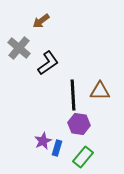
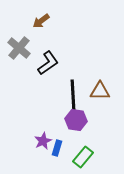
purple hexagon: moved 3 px left, 4 px up
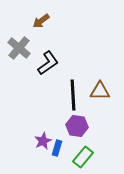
purple hexagon: moved 1 px right, 6 px down
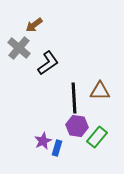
brown arrow: moved 7 px left, 4 px down
black line: moved 1 px right, 3 px down
green rectangle: moved 14 px right, 20 px up
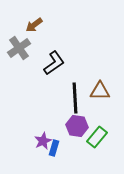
gray cross: rotated 15 degrees clockwise
black L-shape: moved 6 px right
black line: moved 1 px right
blue rectangle: moved 3 px left
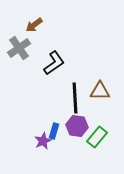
blue rectangle: moved 17 px up
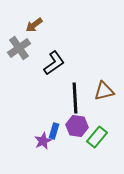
brown triangle: moved 4 px right; rotated 15 degrees counterclockwise
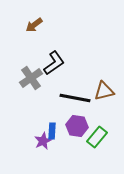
gray cross: moved 12 px right, 30 px down
black line: rotated 76 degrees counterclockwise
blue rectangle: moved 2 px left; rotated 14 degrees counterclockwise
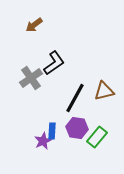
black line: rotated 72 degrees counterclockwise
purple hexagon: moved 2 px down
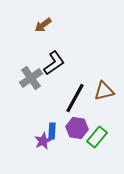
brown arrow: moved 9 px right
